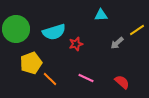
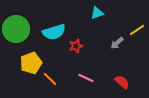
cyan triangle: moved 4 px left, 2 px up; rotated 16 degrees counterclockwise
red star: moved 2 px down
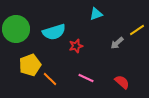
cyan triangle: moved 1 px left, 1 px down
yellow pentagon: moved 1 px left, 2 px down
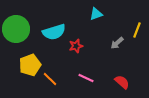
yellow line: rotated 35 degrees counterclockwise
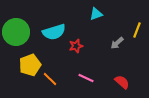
green circle: moved 3 px down
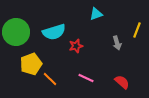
gray arrow: rotated 64 degrees counterclockwise
yellow pentagon: moved 1 px right, 1 px up
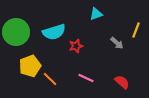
yellow line: moved 1 px left
gray arrow: rotated 32 degrees counterclockwise
yellow pentagon: moved 1 px left, 2 px down
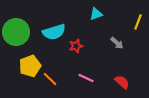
yellow line: moved 2 px right, 8 px up
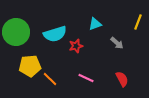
cyan triangle: moved 1 px left, 10 px down
cyan semicircle: moved 1 px right, 2 px down
yellow pentagon: rotated 15 degrees clockwise
red semicircle: moved 3 px up; rotated 21 degrees clockwise
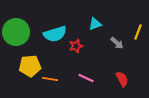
yellow line: moved 10 px down
orange line: rotated 35 degrees counterclockwise
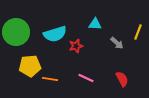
cyan triangle: rotated 24 degrees clockwise
